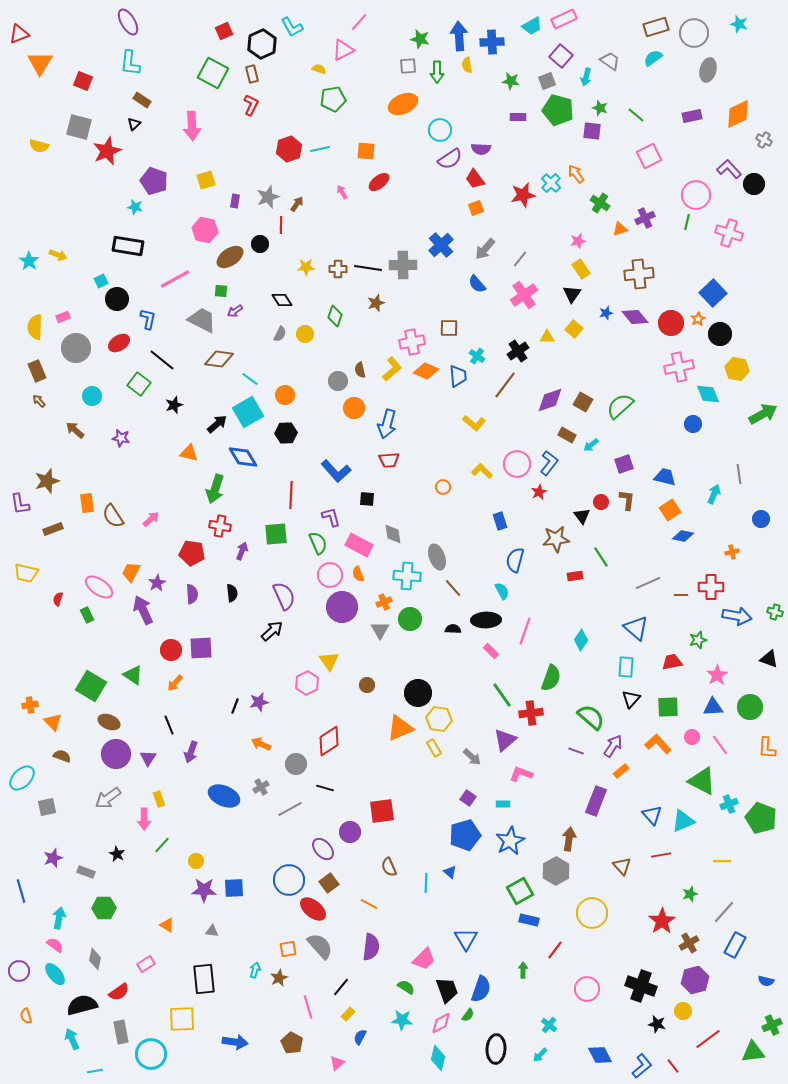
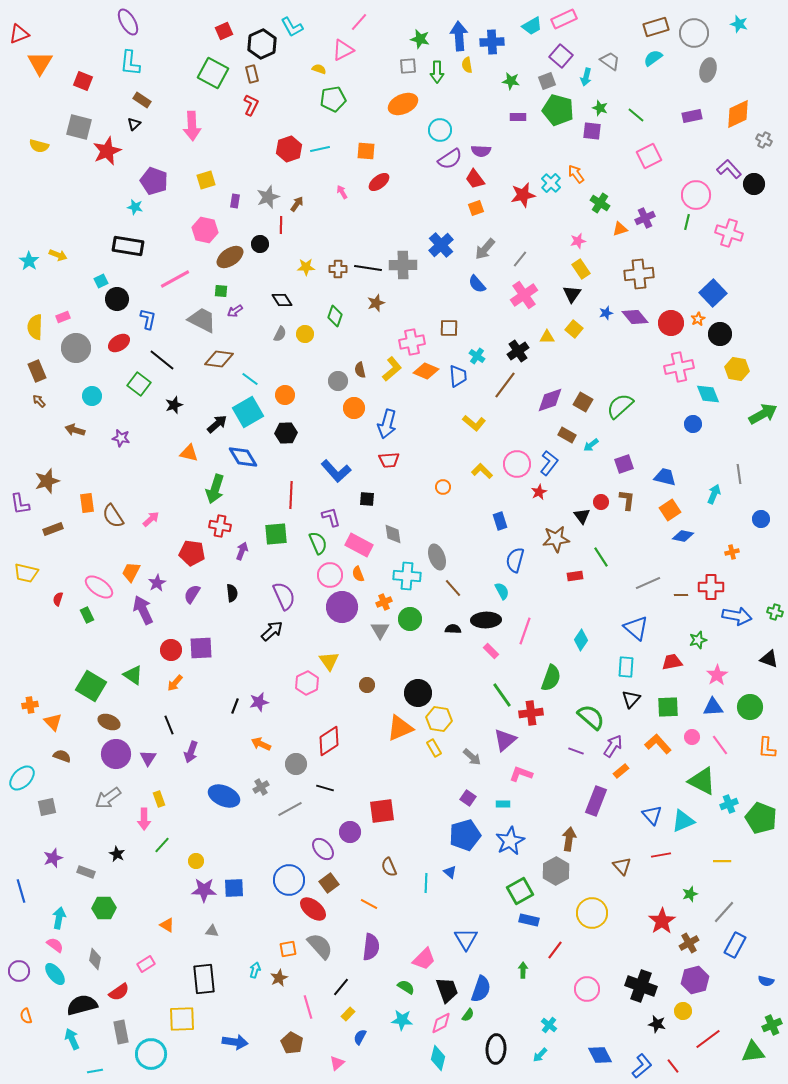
purple semicircle at (481, 149): moved 2 px down
brown arrow at (75, 430): rotated 24 degrees counterclockwise
purple semicircle at (192, 594): rotated 144 degrees counterclockwise
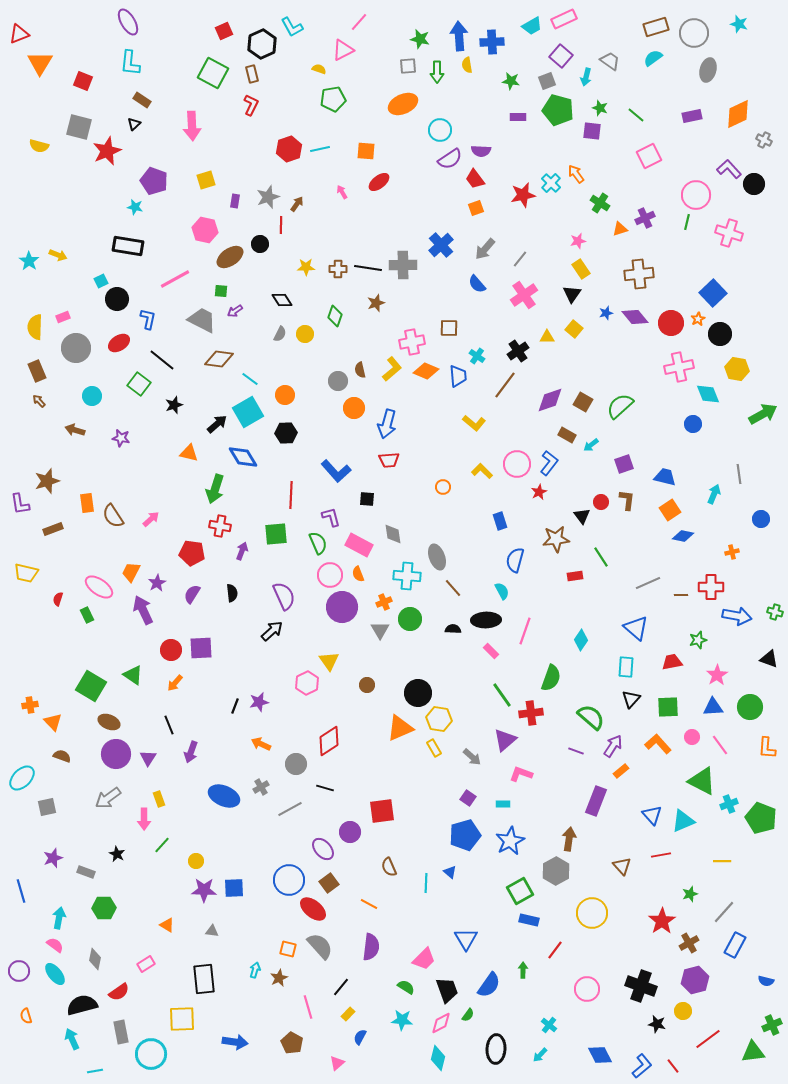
orange square at (288, 949): rotated 24 degrees clockwise
blue semicircle at (481, 989): moved 8 px right, 4 px up; rotated 16 degrees clockwise
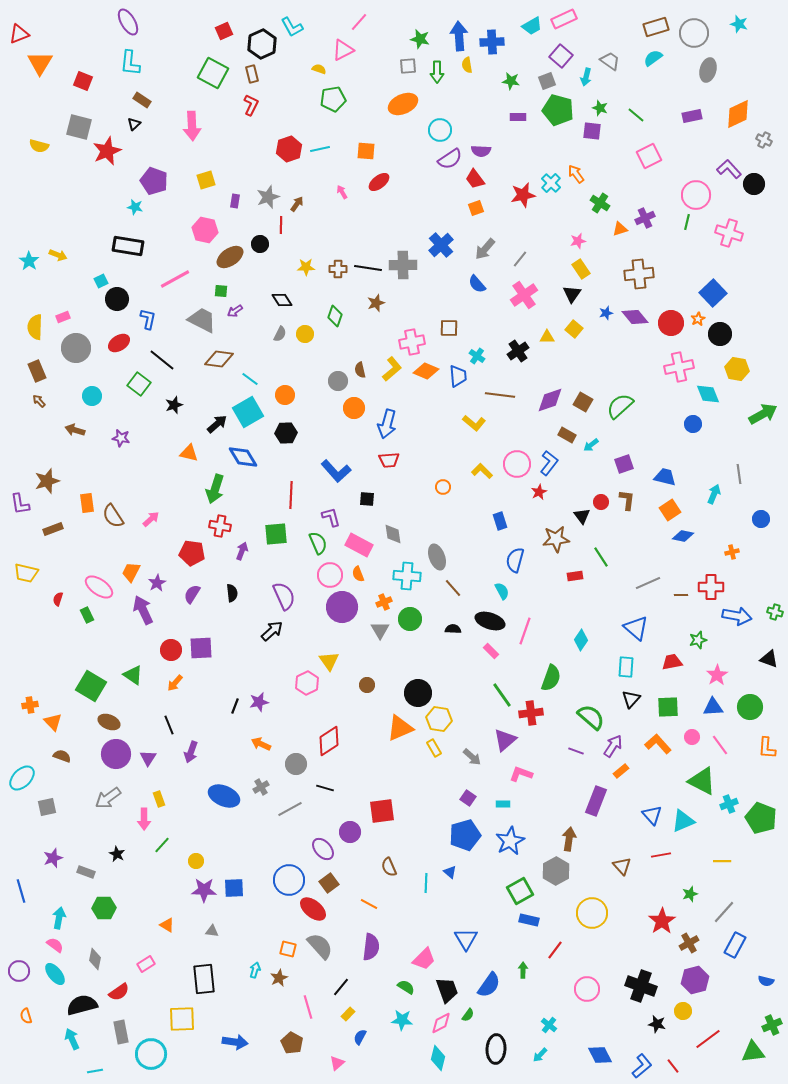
brown line at (505, 385): moved 5 px left, 10 px down; rotated 60 degrees clockwise
black ellipse at (486, 620): moved 4 px right, 1 px down; rotated 20 degrees clockwise
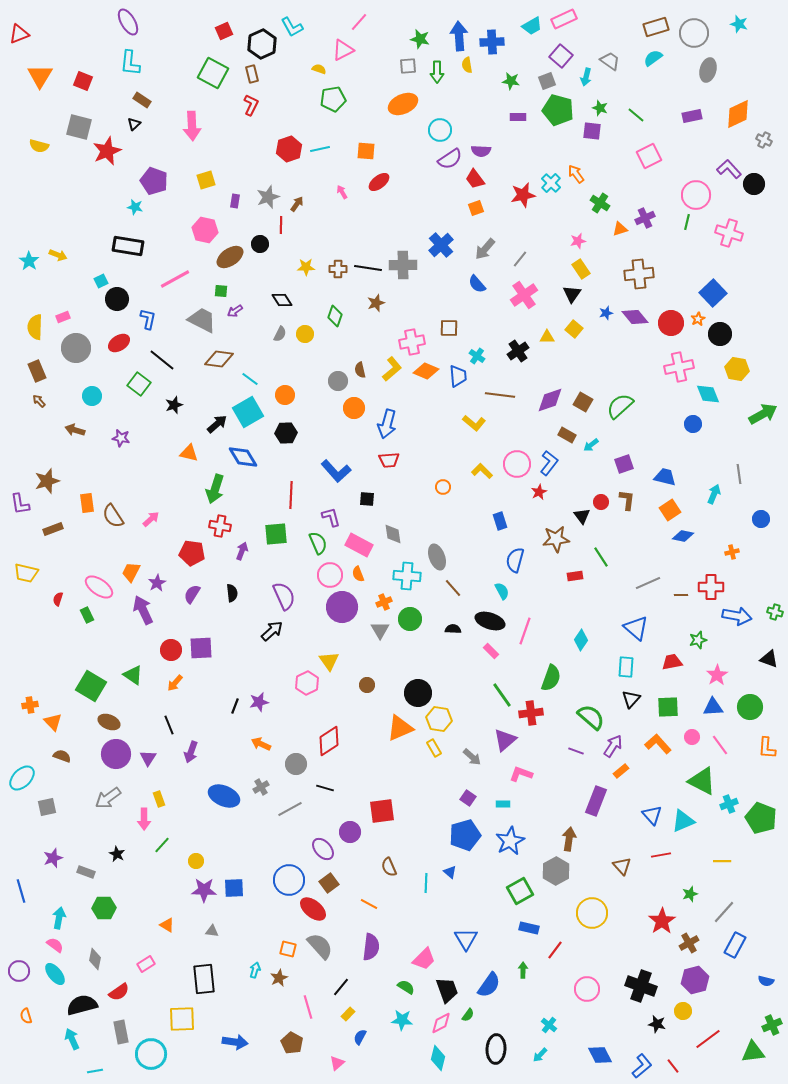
orange triangle at (40, 63): moved 13 px down
blue rectangle at (529, 920): moved 8 px down
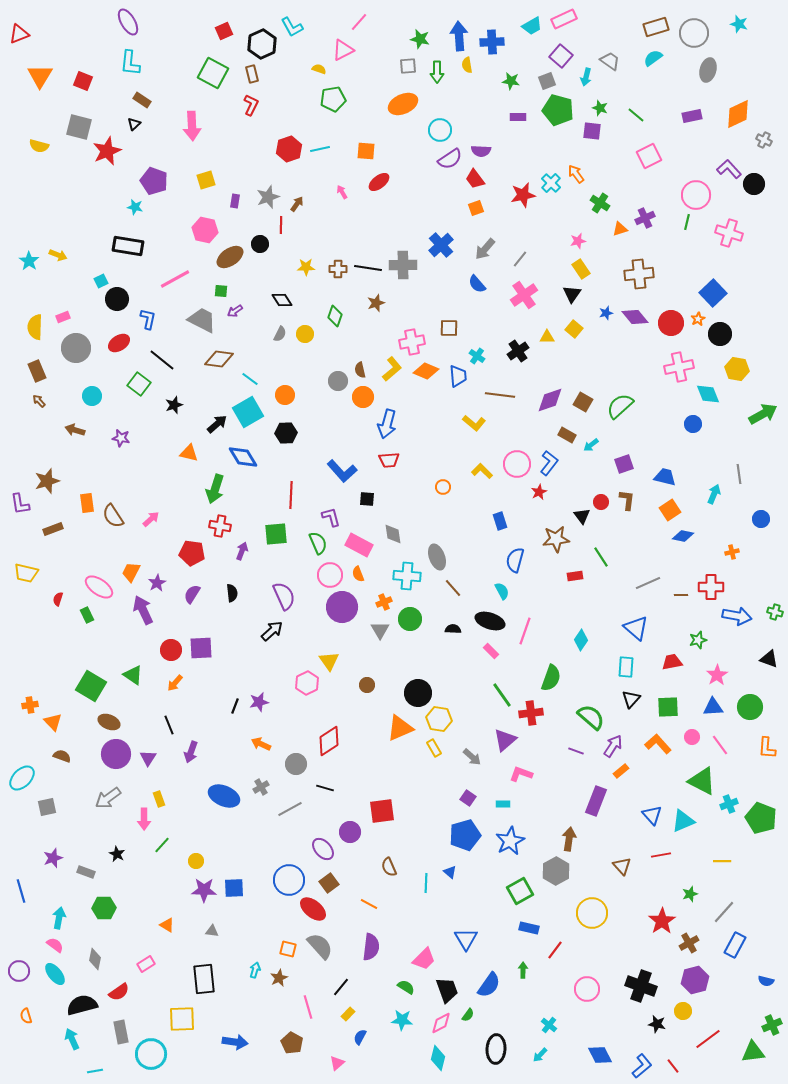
orange circle at (354, 408): moved 9 px right, 11 px up
blue L-shape at (336, 471): moved 6 px right
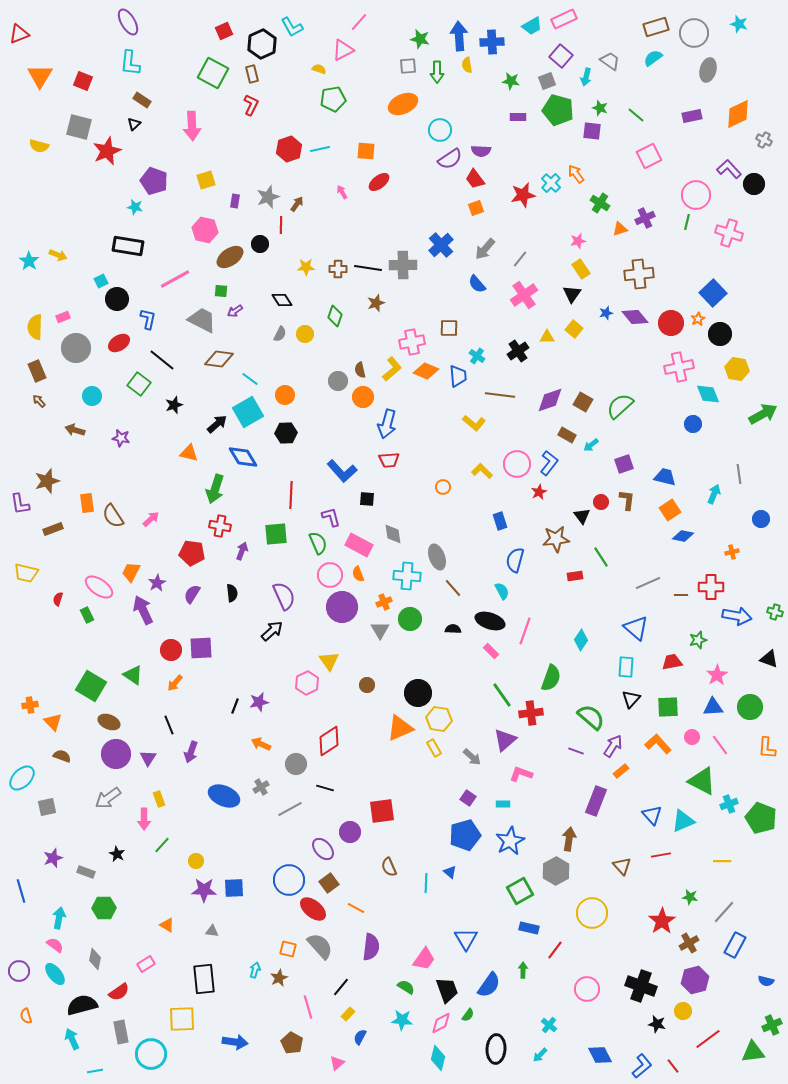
green star at (690, 894): moved 3 px down; rotated 28 degrees clockwise
orange line at (369, 904): moved 13 px left, 4 px down
pink trapezoid at (424, 959): rotated 10 degrees counterclockwise
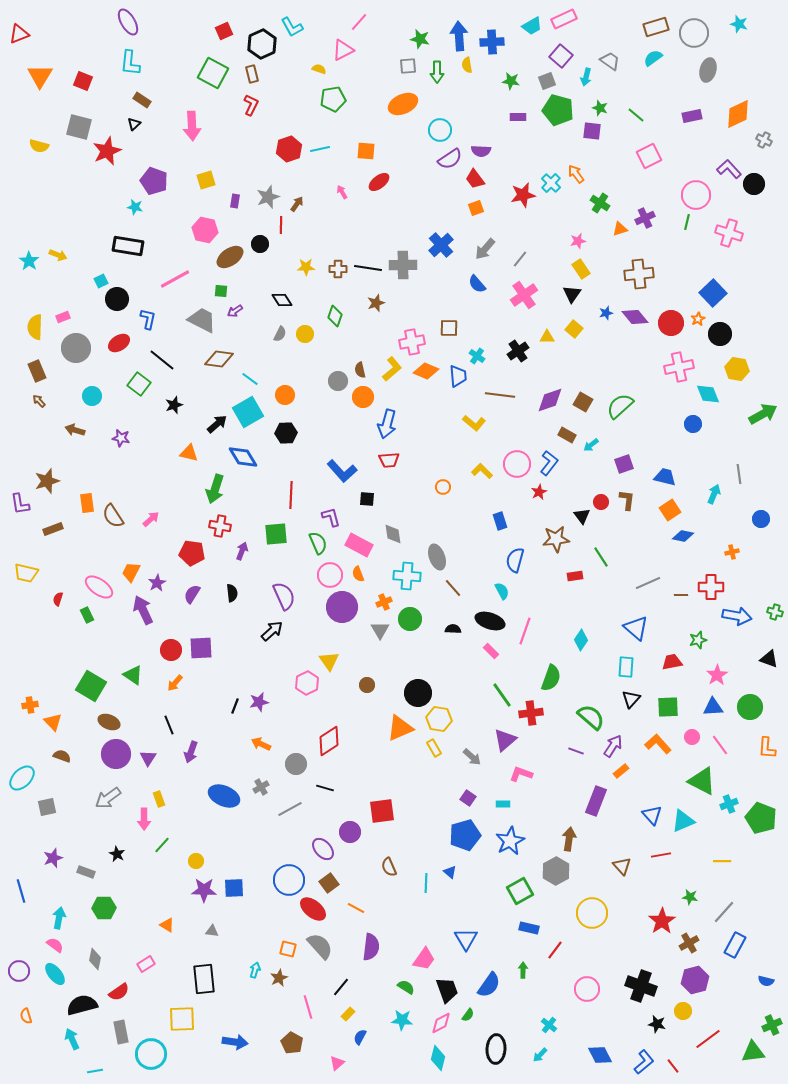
blue L-shape at (642, 1066): moved 2 px right, 4 px up
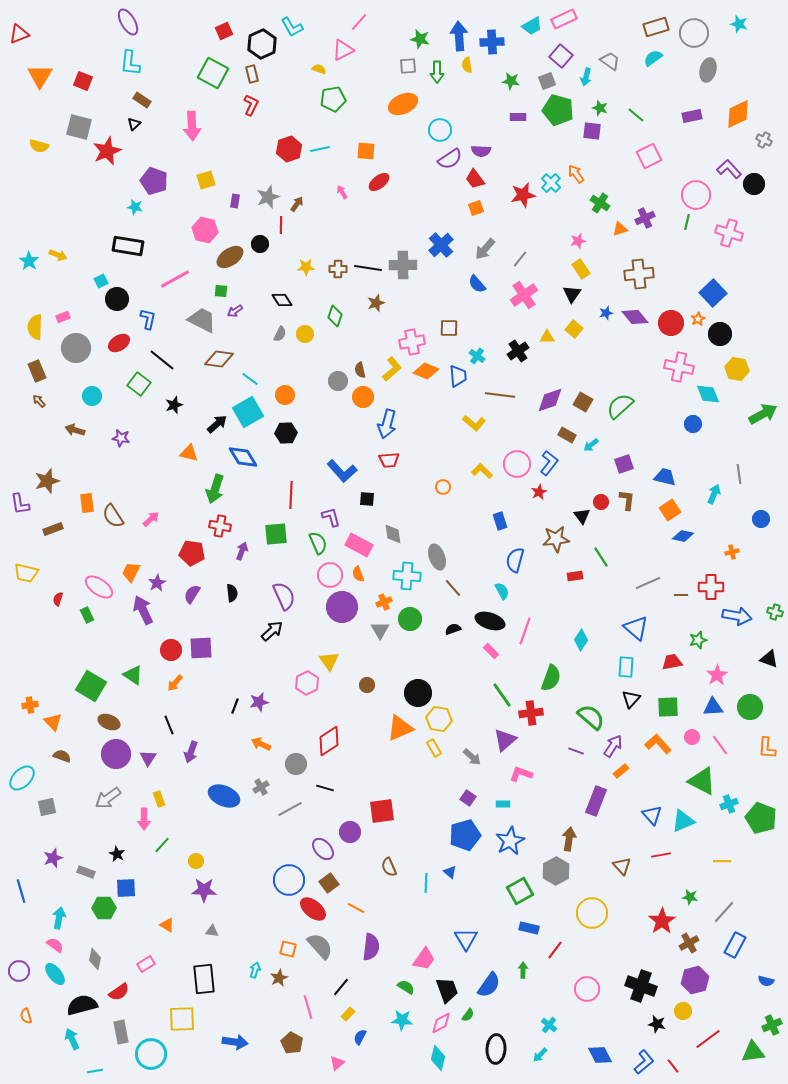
pink cross at (679, 367): rotated 24 degrees clockwise
black semicircle at (453, 629): rotated 21 degrees counterclockwise
blue square at (234, 888): moved 108 px left
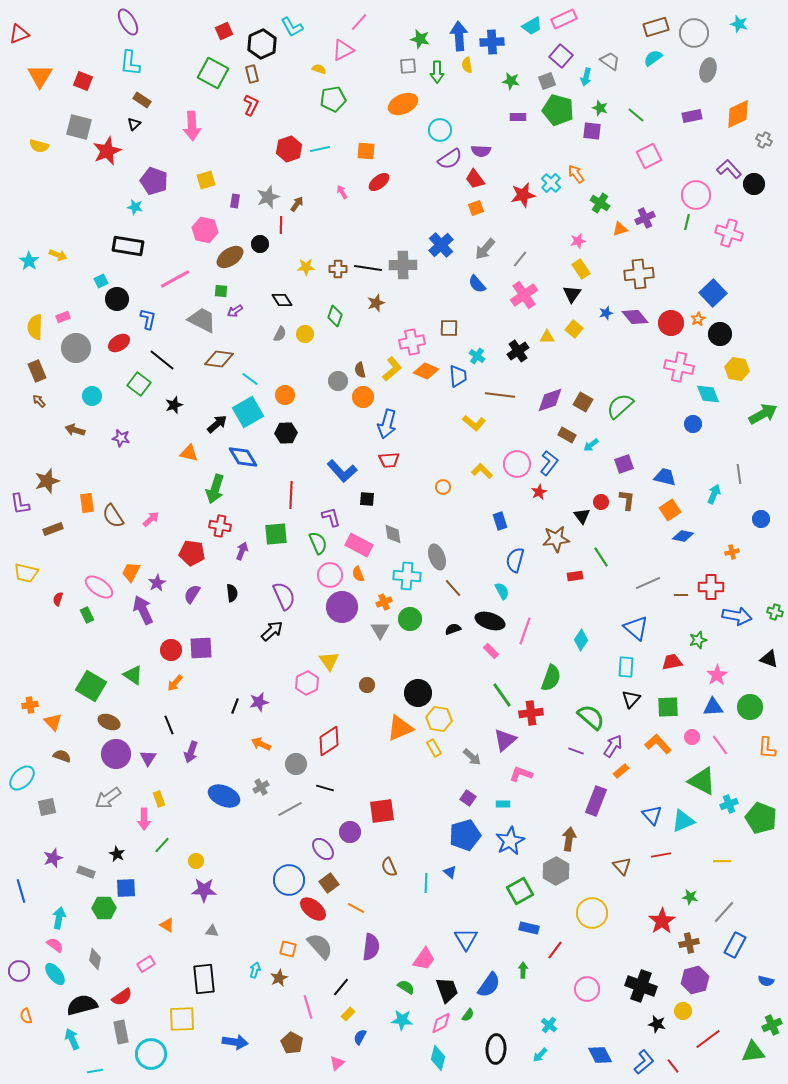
brown cross at (689, 943): rotated 18 degrees clockwise
red semicircle at (119, 992): moved 3 px right, 5 px down
